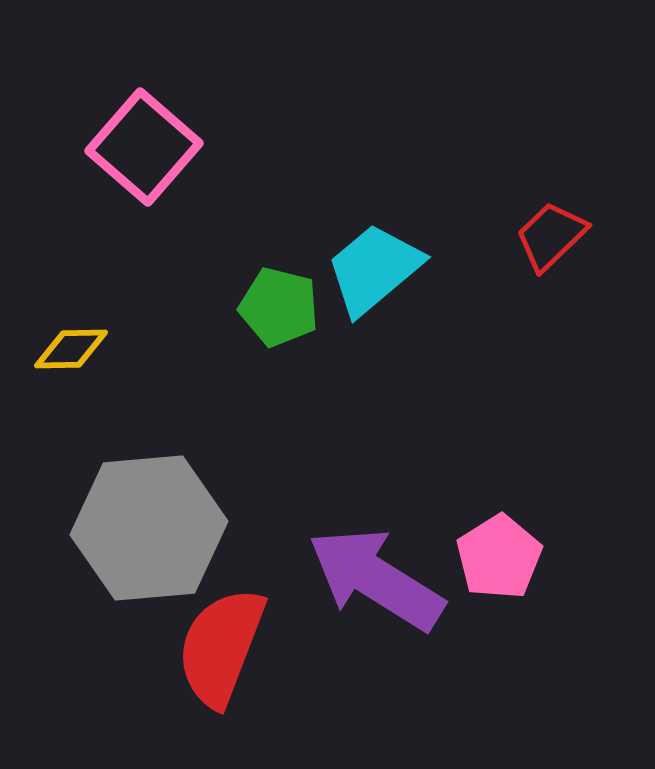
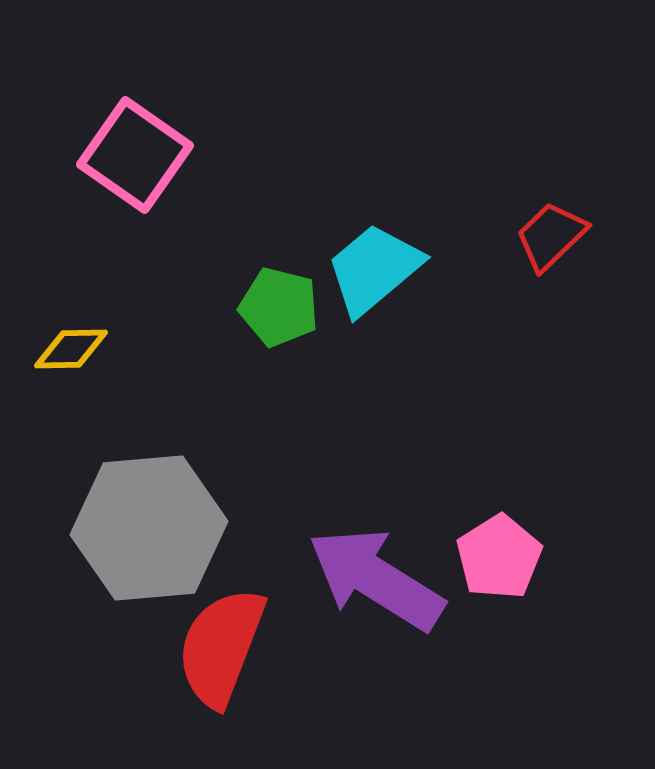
pink square: moved 9 px left, 8 px down; rotated 6 degrees counterclockwise
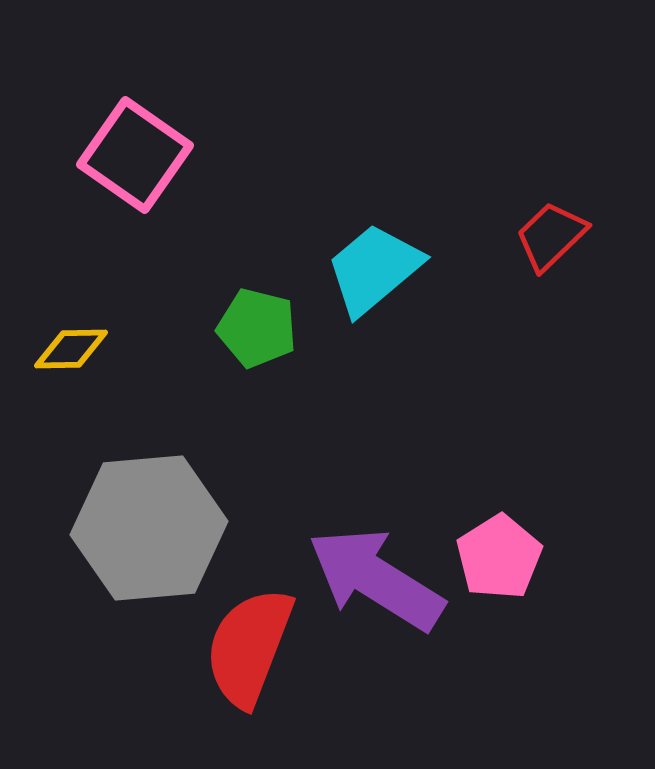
green pentagon: moved 22 px left, 21 px down
red semicircle: moved 28 px right
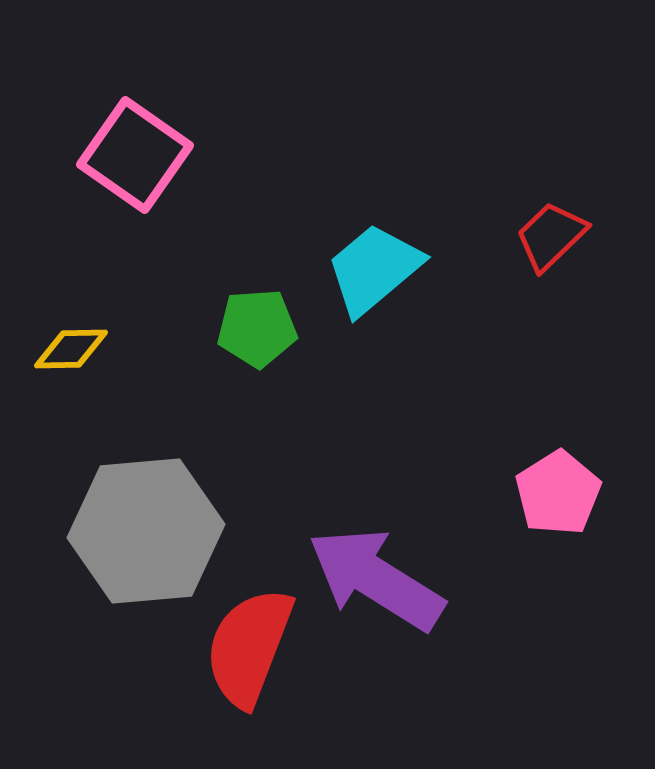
green pentagon: rotated 18 degrees counterclockwise
gray hexagon: moved 3 px left, 3 px down
pink pentagon: moved 59 px right, 64 px up
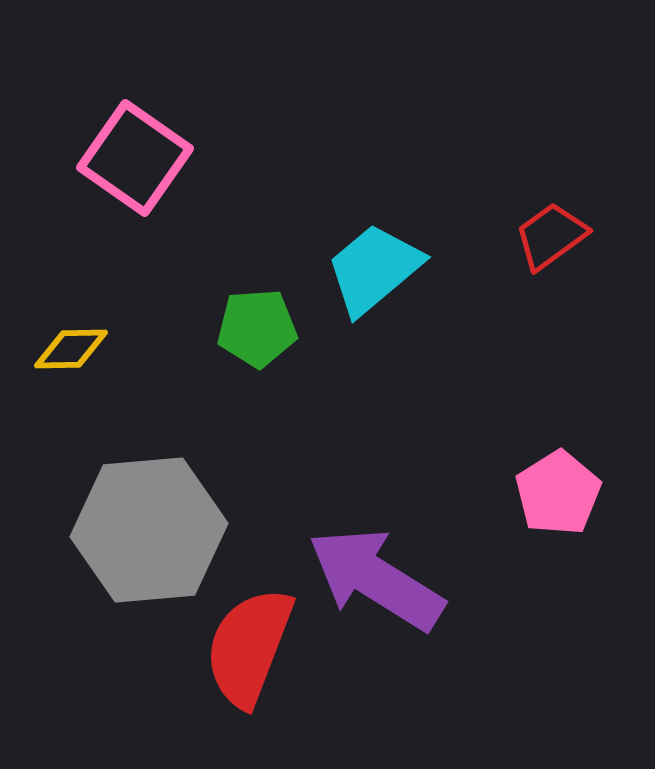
pink square: moved 3 px down
red trapezoid: rotated 8 degrees clockwise
gray hexagon: moved 3 px right, 1 px up
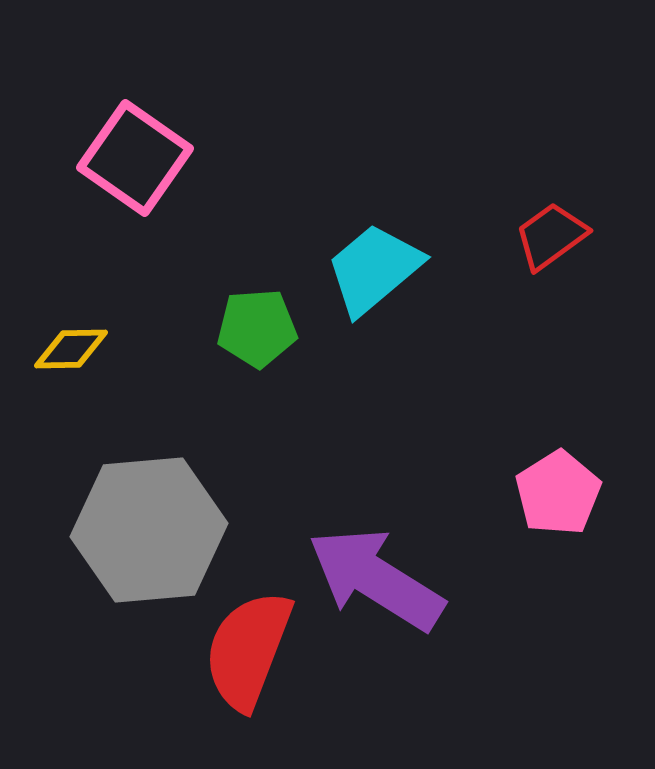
red semicircle: moved 1 px left, 3 px down
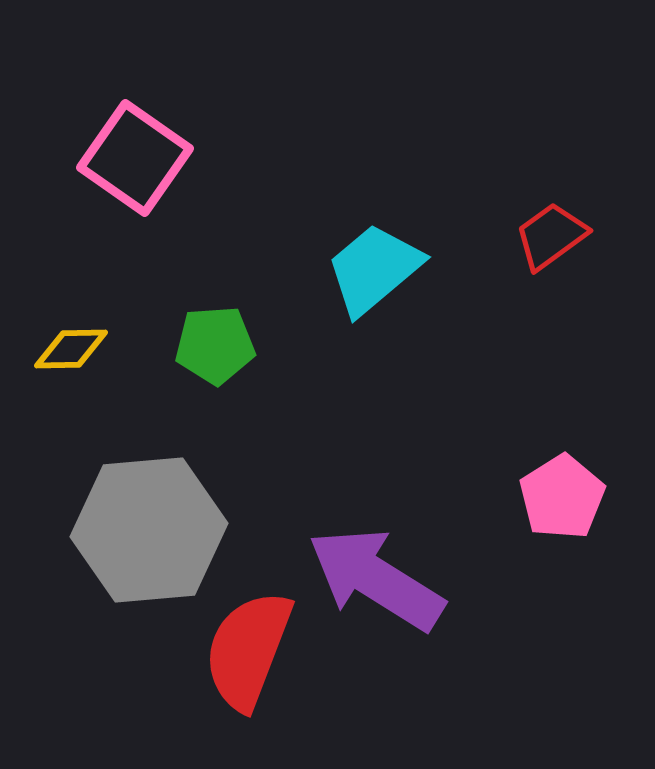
green pentagon: moved 42 px left, 17 px down
pink pentagon: moved 4 px right, 4 px down
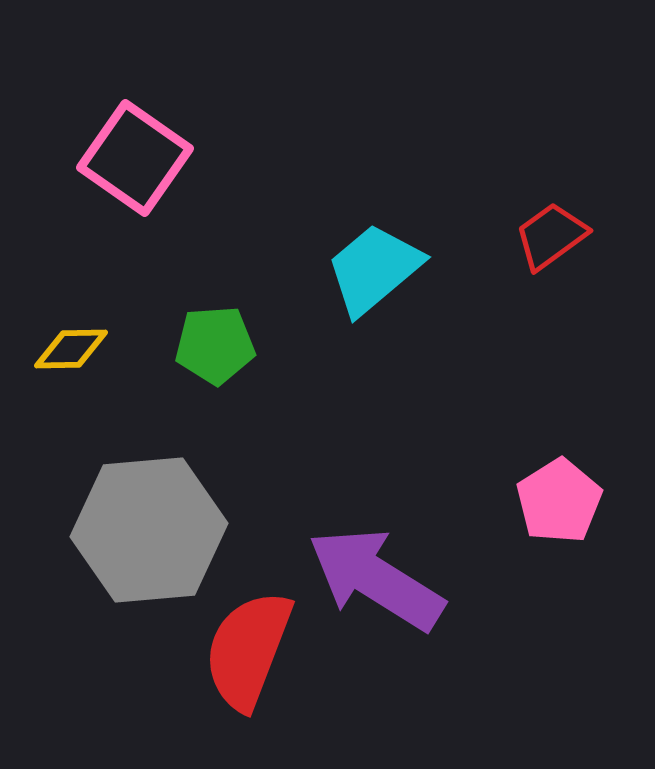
pink pentagon: moved 3 px left, 4 px down
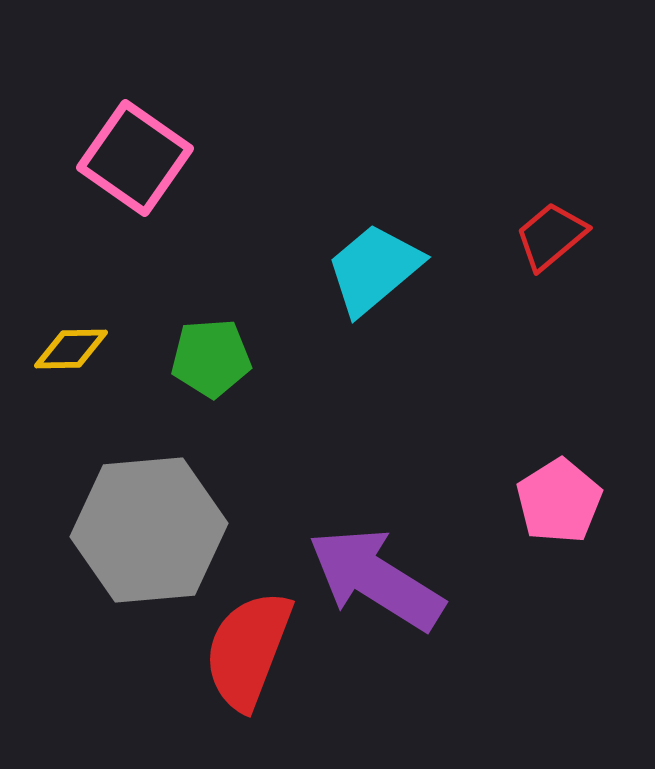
red trapezoid: rotated 4 degrees counterclockwise
green pentagon: moved 4 px left, 13 px down
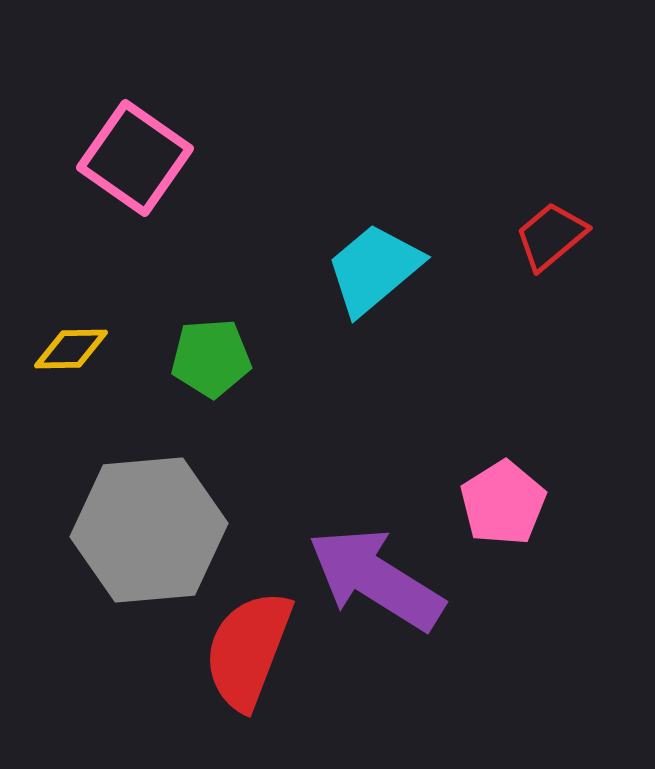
pink pentagon: moved 56 px left, 2 px down
